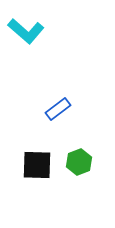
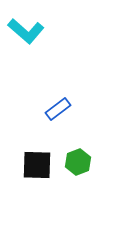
green hexagon: moved 1 px left
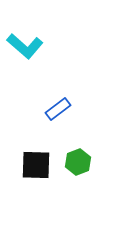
cyan L-shape: moved 1 px left, 15 px down
black square: moved 1 px left
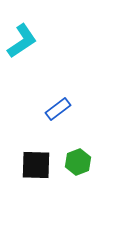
cyan L-shape: moved 3 px left, 5 px up; rotated 75 degrees counterclockwise
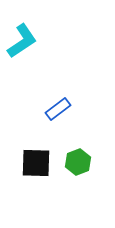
black square: moved 2 px up
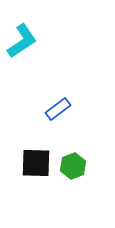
green hexagon: moved 5 px left, 4 px down
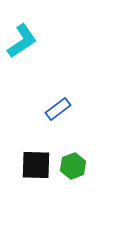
black square: moved 2 px down
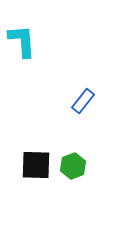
cyan L-shape: rotated 60 degrees counterclockwise
blue rectangle: moved 25 px right, 8 px up; rotated 15 degrees counterclockwise
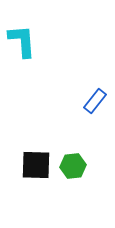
blue rectangle: moved 12 px right
green hexagon: rotated 15 degrees clockwise
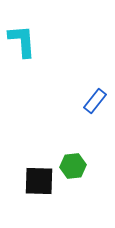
black square: moved 3 px right, 16 px down
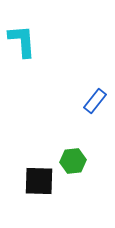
green hexagon: moved 5 px up
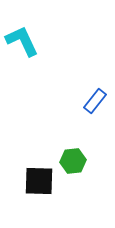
cyan L-shape: rotated 21 degrees counterclockwise
